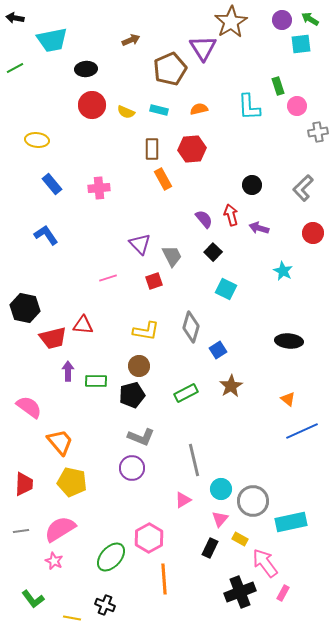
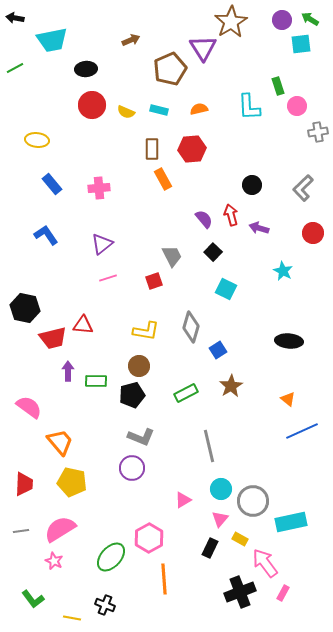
purple triangle at (140, 244): moved 38 px left; rotated 35 degrees clockwise
gray line at (194, 460): moved 15 px right, 14 px up
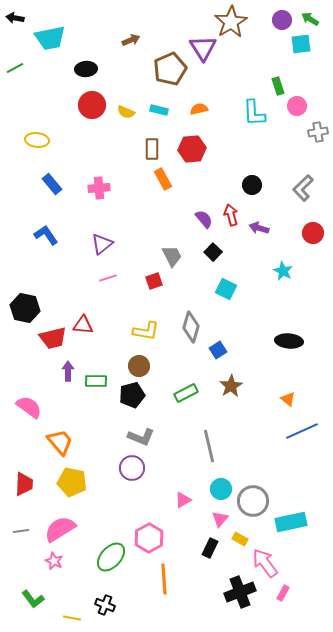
cyan trapezoid at (52, 40): moved 2 px left, 2 px up
cyan L-shape at (249, 107): moved 5 px right, 6 px down
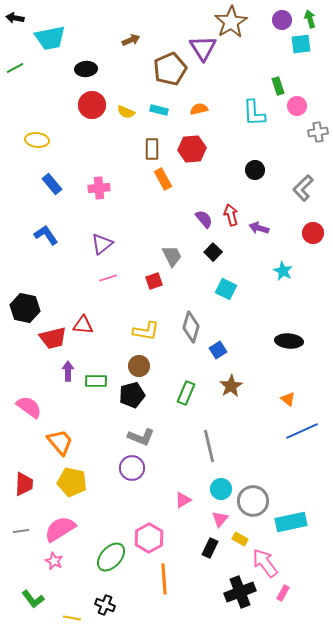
green arrow at (310, 19): rotated 42 degrees clockwise
black circle at (252, 185): moved 3 px right, 15 px up
green rectangle at (186, 393): rotated 40 degrees counterclockwise
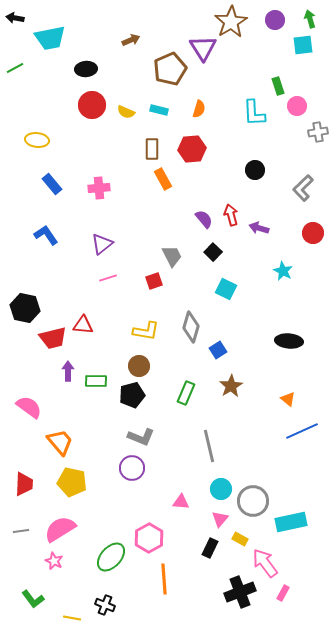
purple circle at (282, 20): moved 7 px left
cyan square at (301, 44): moved 2 px right, 1 px down
orange semicircle at (199, 109): rotated 120 degrees clockwise
pink triangle at (183, 500): moved 2 px left, 2 px down; rotated 36 degrees clockwise
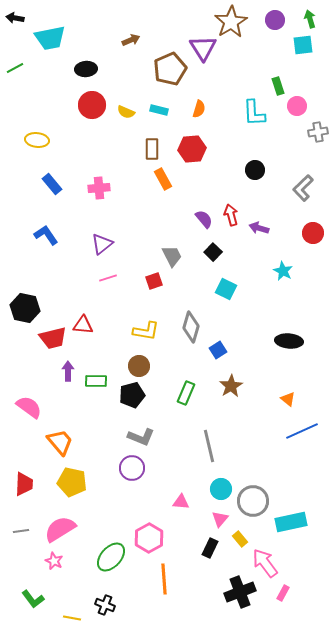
yellow rectangle at (240, 539): rotated 21 degrees clockwise
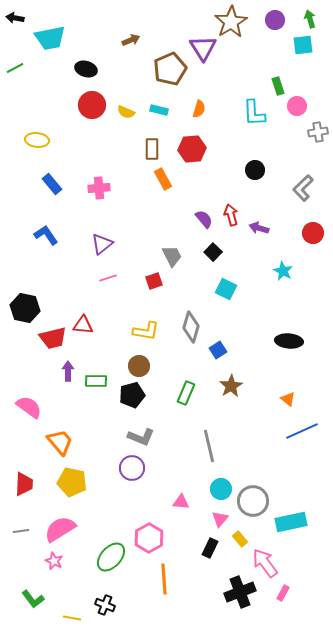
black ellipse at (86, 69): rotated 20 degrees clockwise
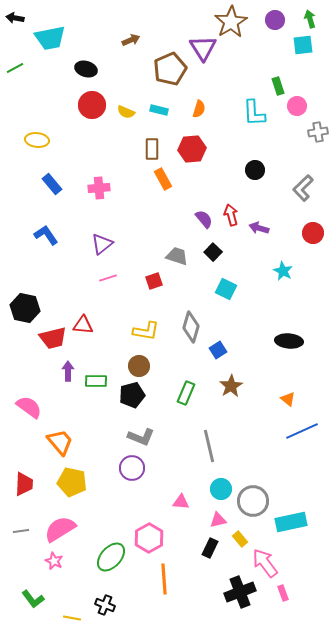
gray trapezoid at (172, 256): moved 5 px right; rotated 45 degrees counterclockwise
pink triangle at (220, 519): moved 2 px left, 1 px down; rotated 36 degrees clockwise
pink rectangle at (283, 593): rotated 49 degrees counterclockwise
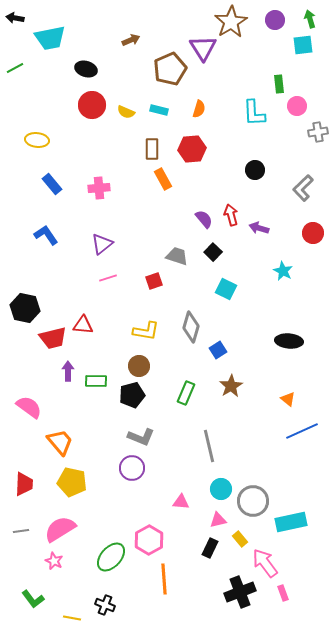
green rectangle at (278, 86): moved 1 px right, 2 px up; rotated 12 degrees clockwise
pink hexagon at (149, 538): moved 2 px down
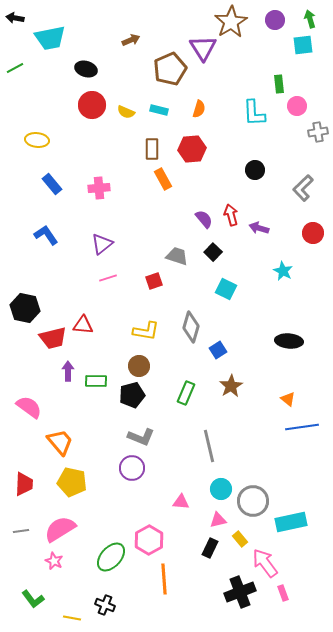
blue line at (302, 431): moved 4 px up; rotated 16 degrees clockwise
